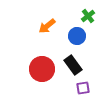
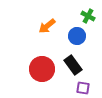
green cross: rotated 24 degrees counterclockwise
purple square: rotated 16 degrees clockwise
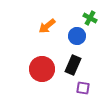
green cross: moved 2 px right, 2 px down
black rectangle: rotated 60 degrees clockwise
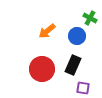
orange arrow: moved 5 px down
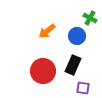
red circle: moved 1 px right, 2 px down
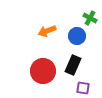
orange arrow: rotated 18 degrees clockwise
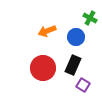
blue circle: moved 1 px left, 1 px down
red circle: moved 3 px up
purple square: moved 3 px up; rotated 24 degrees clockwise
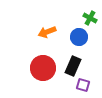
orange arrow: moved 1 px down
blue circle: moved 3 px right
black rectangle: moved 1 px down
purple square: rotated 16 degrees counterclockwise
